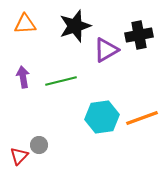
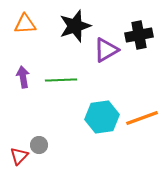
green line: moved 1 px up; rotated 12 degrees clockwise
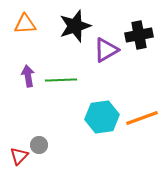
purple arrow: moved 5 px right, 1 px up
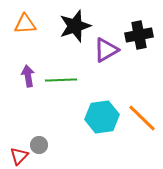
orange line: rotated 64 degrees clockwise
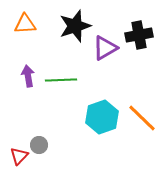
purple triangle: moved 1 px left, 2 px up
cyan hexagon: rotated 12 degrees counterclockwise
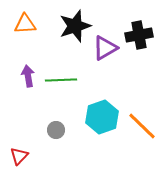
orange line: moved 8 px down
gray circle: moved 17 px right, 15 px up
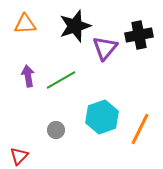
purple triangle: rotated 20 degrees counterclockwise
green line: rotated 28 degrees counterclockwise
orange line: moved 2 px left, 3 px down; rotated 72 degrees clockwise
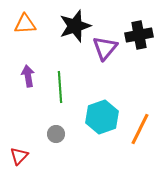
green line: moved 1 px left, 7 px down; rotated 64 degrees counterclockwise
gray circle: moved 4 px down
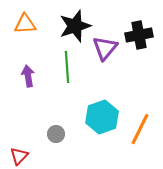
green line: moved 7 px right, 20 px up
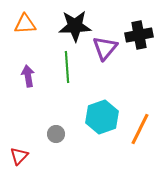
black star: rotated 16 degrees clockwise
